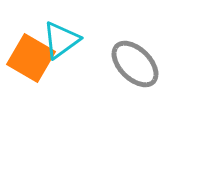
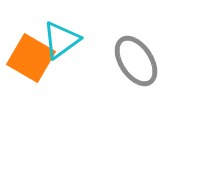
gray ellipse: moved 1 px right, 3 px up; rotated 12 degrees clockwise
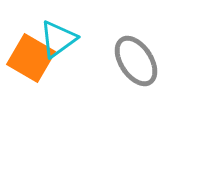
cyan triangle: moved 3 px left, 1 px up
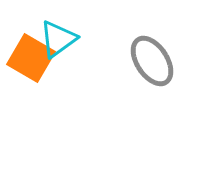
gray ellipse: moved 16 px right
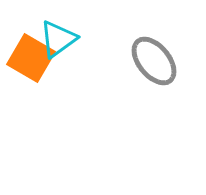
gray ellipse: moved 2 px right; rotated 6 degrees counterclockwise
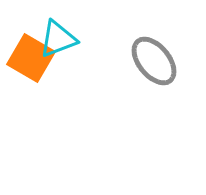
cyan triangle: rotated 15 degrees clockwise
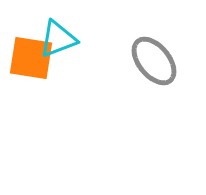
orange square: rotated 21 degrees counterclockwise
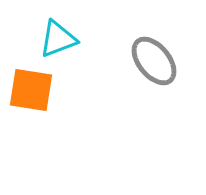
orange square: moved 32 px down
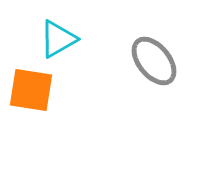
cyan triangle: rotated 9 degrees counterclockwise
